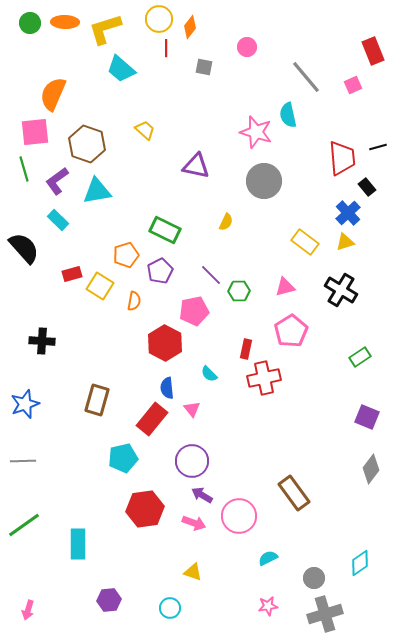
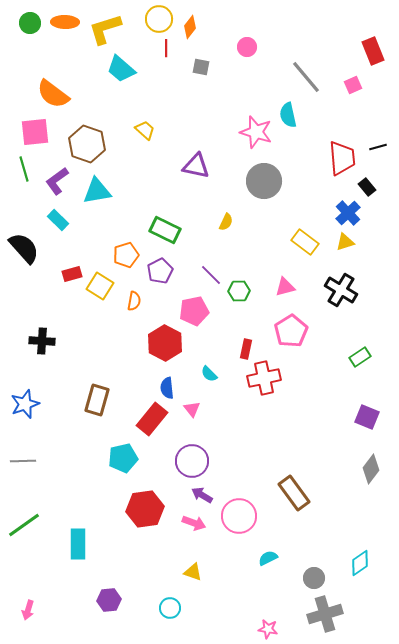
gray square at (204, 67): moved 3 px left
orange semicircle at (53, 94): rotated 76 degrees counterclockwise
pink star at (268, 606): moved 23 px down; rotated 18 degrees clockwise
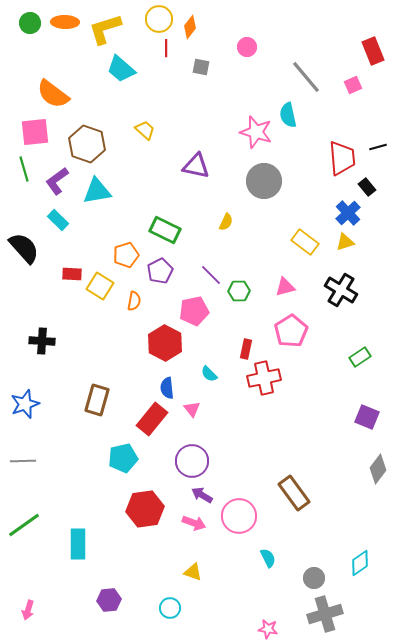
red rectangle at (72, 274): rotated 18 degrees clockwise
gray diamond at (371, 469): moved 7 px right
cyan semicircle at (268, 558): rotated 90 degrees clockwise
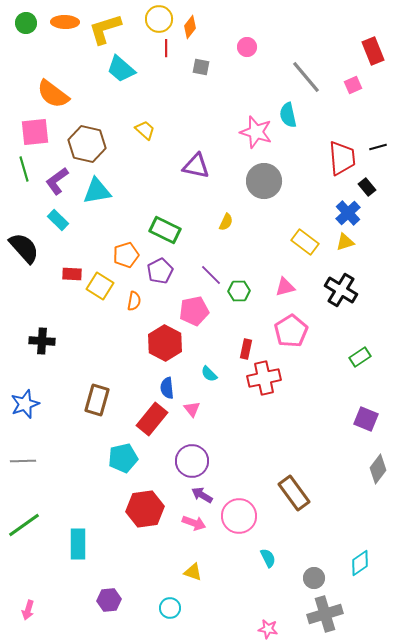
green circle at (30, 23): moved 4 px left
brown hexagon at (87, 144): rotated 6 degrees counterclockwise
purple square at (367, 417): moved 1 px left, 2 px down
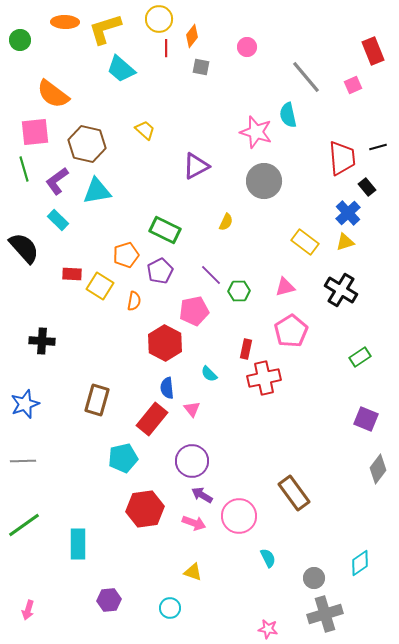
green circle at (26, 23): moved 6 px left, 17 px down
orange diamond at (190, 27): moved 2 px right, 9 px down
purple triangle at (196, 166): rotated 40 degrees counterclockwise
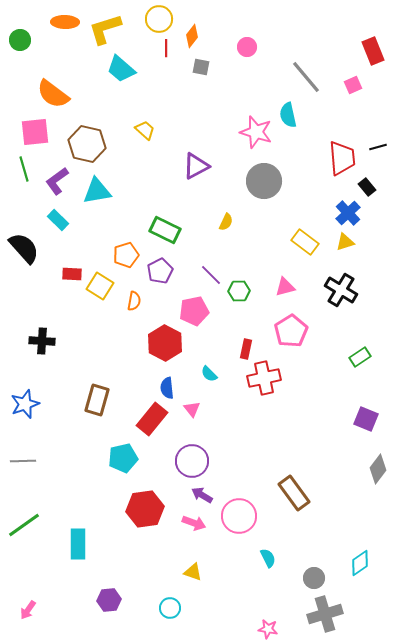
pink arrow at (28, 610): rotated 18 degrees clockwise
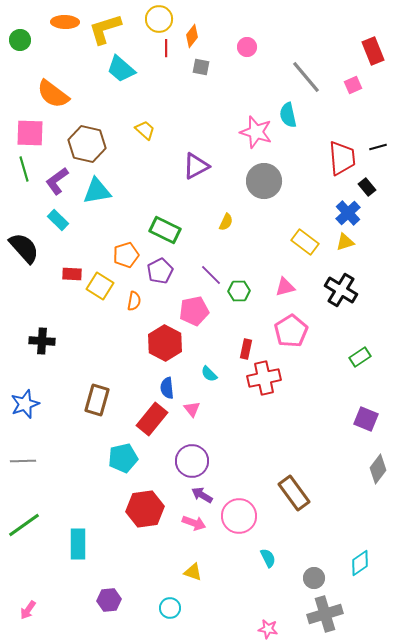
pink square at (35, 132): moved 5 px left, 1 px down; rotated 8 degrees clockwise
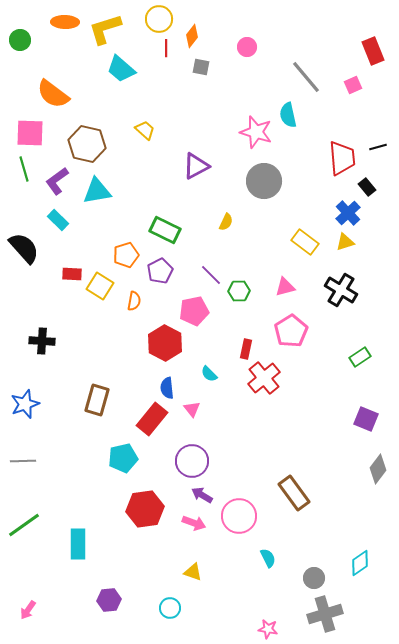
red cross at (264, 378): rotated 28 degrees counterclockwise
